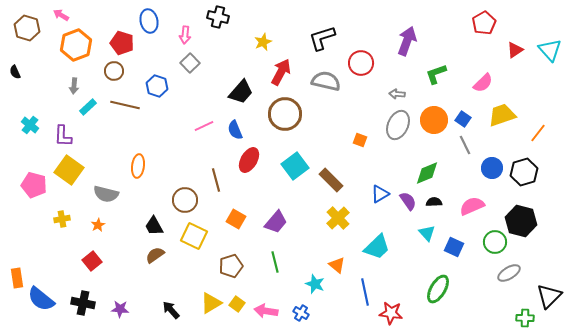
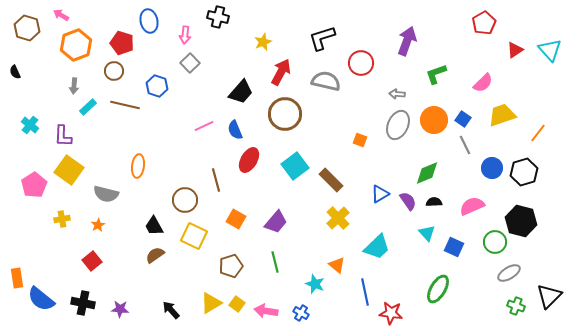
pink pentagon at (34, 185): rotated 25 degrees clockwise
green cross at (525, 318): moved 9 px left, 12 px up; rotated 18 degrees clockwise
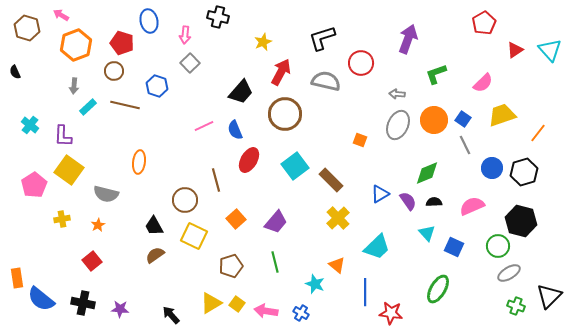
purple arrow at (407, 41): moved 1 px right, 2 px up
orange ellipse at (138, 166): moved 1 px right, 4 px up
orange square at (236, 219): rotated 18 degrees clockwise
green circle at (495, 242): moved 3 px right, 4 px down
blue line at (365, 292): rotated 12 degrees clockwise
black arrow at (171, 310): moved 5 px down
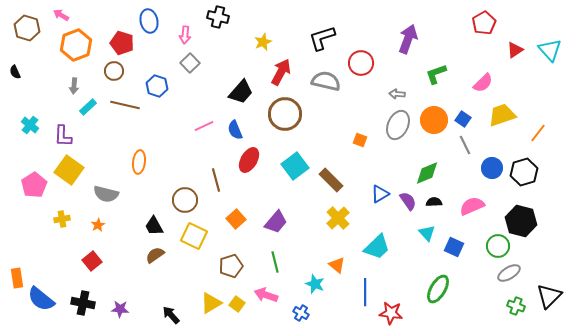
pink arrow at (266, 311): moved 16 px up; rotated 10 degrees clockwise
